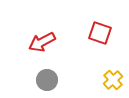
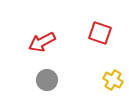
yellow cross: rotated 18 degrees counterclockwise
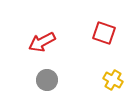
red square: moved 4 px right
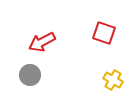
gray circle: moved 17 px left, 5 px up
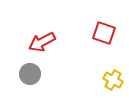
gray circle: moved 1 px up
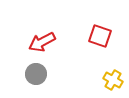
red square: moved 4 px left, 3 px down
gray circle: moved 6 px right
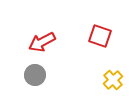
gray circle: moved 1 px left, 1 px down
yellow cross: rotated 18 degrees clockwise
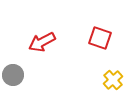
red square: moved 2 px down
gray circle: moved 22 px left
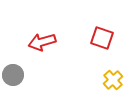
red square: moved 2 px right
red arrow: rotated 12 degrees clockwise
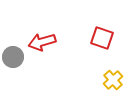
gray circle: moved 18 px up
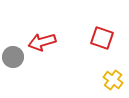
yellow cross: rotated 12 degrees counterclockwise
